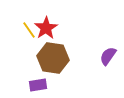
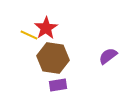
yellow line: moved 5 px down; rotated 30 degrees counterclockwise
purple semicircle: rotated 18 degrees clockwise
purple rectangle: moved 20 px right
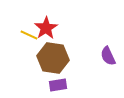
purple semicircle: rotated 78 degrees counterclockwise
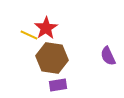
brown hexagon: moved 1 px left
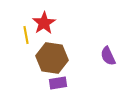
red star: moved 2 px left, 5 px up
yellow line: moved 3 px left; rotated 54 degrees clockwise
purple rectangle: moved 2 px up
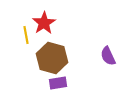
brown hexagon: rotated 8 degrees clockwise
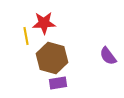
red star: rotated 30 degrees clockwise
yellow line: moved 1 px down
purple semicircle: rotated 12 degrees counterclockwise
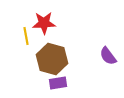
brown hexagon: moved 1 px down
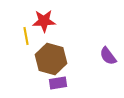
red star: moved 2 px up
brown hexagon: moved 1 px left
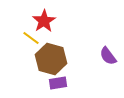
red star: rotated 30 degrees counterclockwise
yellow line: moved 5 px right, 2 px down; rotated 42 degrees counterclockwise
